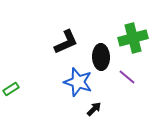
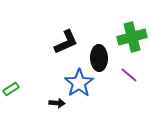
green cross: moved 1 px left, 1 px up
black ellipse: moved 2 px left, 1 px down
purple line: moved 2 px right, 2 px up
blue star: moved 1 px right, 1 px down; rotated 20 degrees clockwise
black arrow: moved 37 px left, 6 px up; rotated 49 degrees clockwise
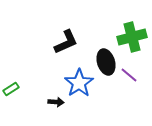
black ellipse: moved 7 px right, 4 px down; rotated 15 degrees counterclockwise
black arrow: moved 1 px left, 1 px up
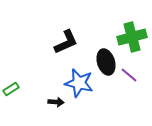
blue star: rotated 24 degrees counterclockwise
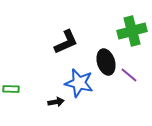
green cross: moved 6 px up
green rectangle: rotated 35 degrees clockwise
black arrow: rotated 14 degrees counterclockwise
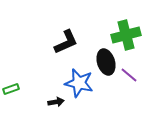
green cross: moved 6 px left, 4 px down
green rectangle: rotated 21 degrees counterclockwise
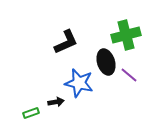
green rectangle: moved 20 px right, 24 px down
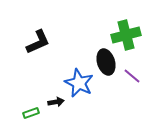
black L-shape: moved 28 px left
purple line: moved 3 px right, 1 px down
blue star: rotated 12 degrees clockwise
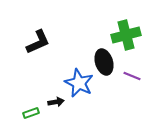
black ellipse: moved 2 px left
purple line: rotated 18 degrees counterclockwise
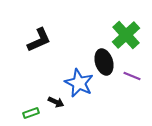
green cross: rotated 28 degrees counterclockwise
black L-shape: moved 1 px right, 2 px up
black arrow: rotated 35 degrees clockwise
